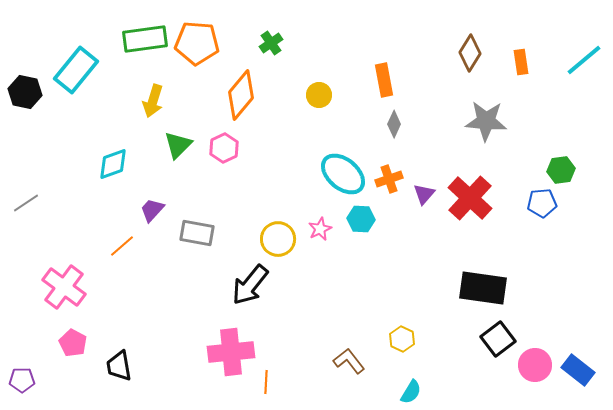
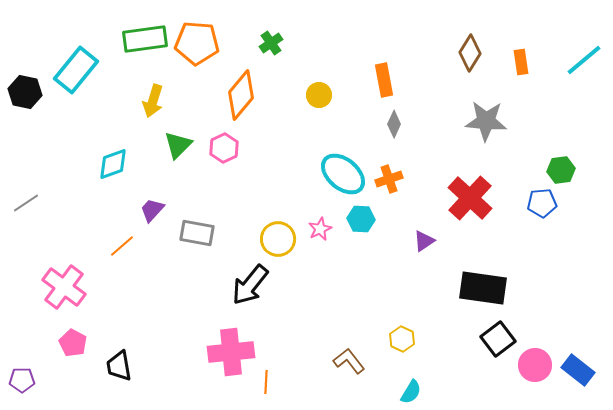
purple triangle at (424, 194): moved 47 px down; rotated 15 degrees clockwise
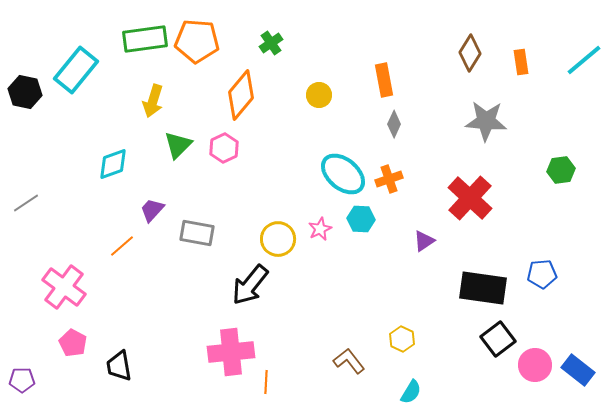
orange pentagon at (197, 43): moved 2 px up
blue pentagon at (542, 203): moved 71 px down
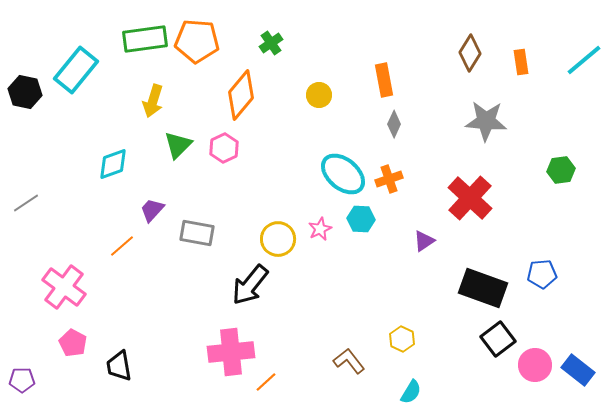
black rectangle at (483, 288): rotated 12 degrees clockwise
orange line at (266, 382): rotated 45 degrees clockwise
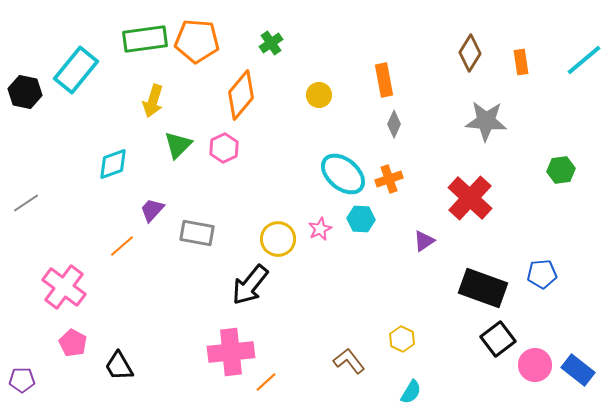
black trapezoid at (119, 366): rotated 20 degrees counterclockwise
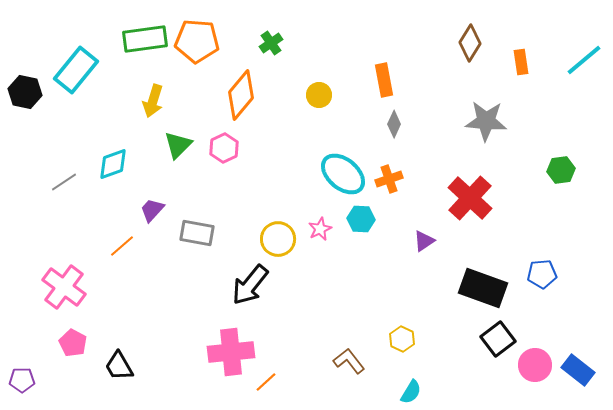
brown diamond at (470, 53): moved 10 px up
gray line at (26, 203): moved 38 px right, 21 px up
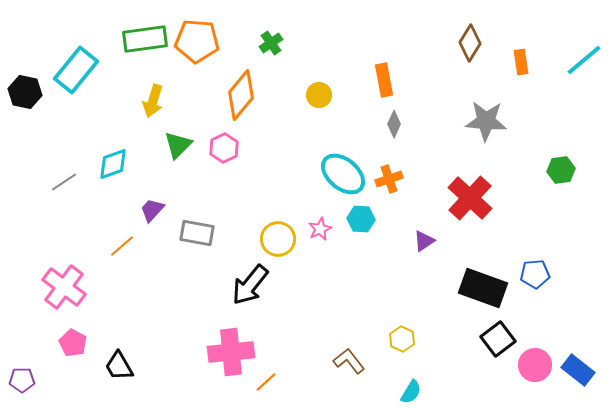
blue pentagon at (542, 274): moved 7 px left
